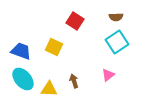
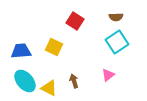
blue trapezoid: rotated 25 degrees counterclockwise
cyan ellipse: moved 2 px right, 2 px down
yellow triangle: moved 1 px up; rotated 24 degrees clockwise
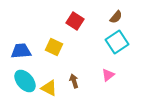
brown semicircle: rotated 48 degrees counterclockwise
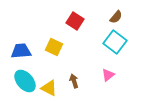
cyan square: moved 2 px left; rotated 20 degrees counterclockwise
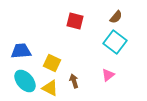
red square: rotated 18 degrees counterclockwise
yellow square: moved 2 px left, 16 px down
yellow triangle: moved 1 px right
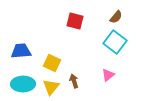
cyan ellipse: moved 2 px left, 3 px down; rotated 50 degrees counterclockwise
yellow triangle: moved 1 px right, 1 px up; rotated 42 degrees clockwise
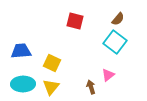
brown semicircle: moved 2 px right, 2 px down
brown arrow: moved 17 px right, 6 px down
